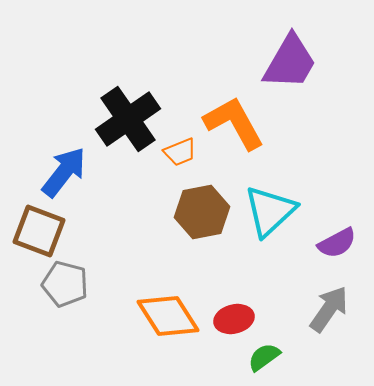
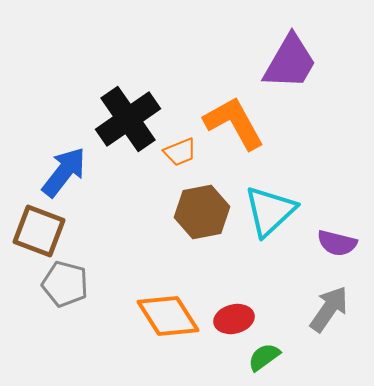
purple semicircle: rotated 42 degrees clockwise
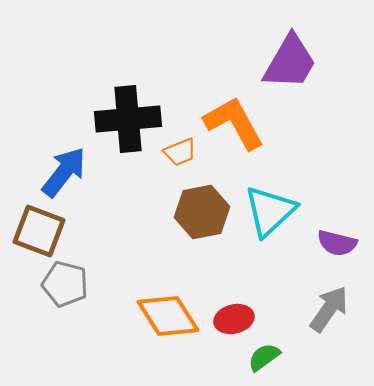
black cross: rotated 30 degrees clockwise
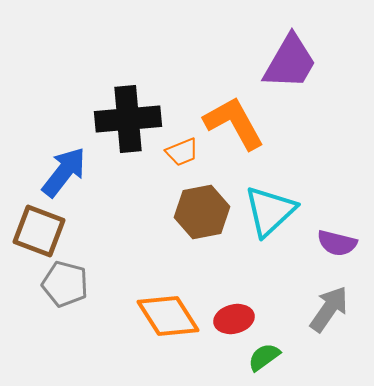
orange trapezoid: moved 2 px right
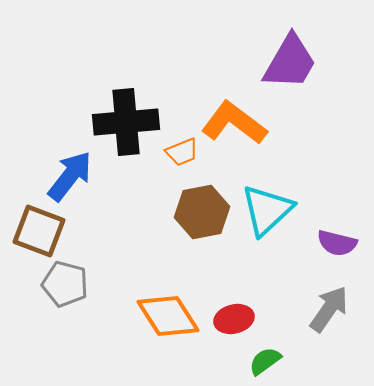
black cross: moved 2 px left, 3 px down
orange L-shape: rotated 24 degrees counterclockwise
blue arrow: moved 6 px right, 4 px down
cyan triangle: moved 3 px left, 1 px up
green semicircle: moved 1 px right, 4 px down
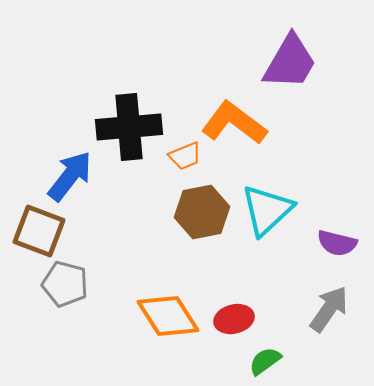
black cross: moved 3 px right, 5 px down
orange trapezoid: moved 3 px right, 4 px down
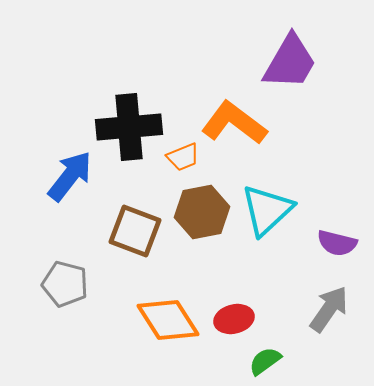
orange trapezoid: moved 2 px left, 1 px down
brown square: moved 96 px right
orange diamond: moved 4 px down
